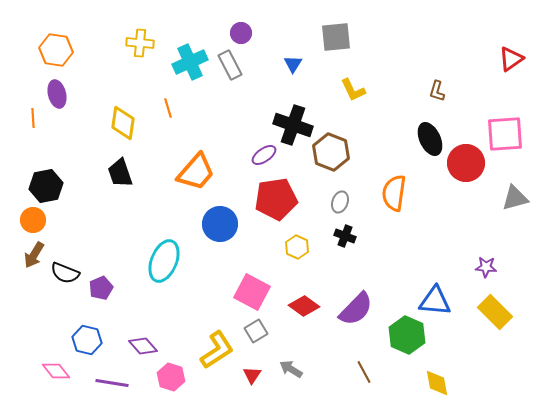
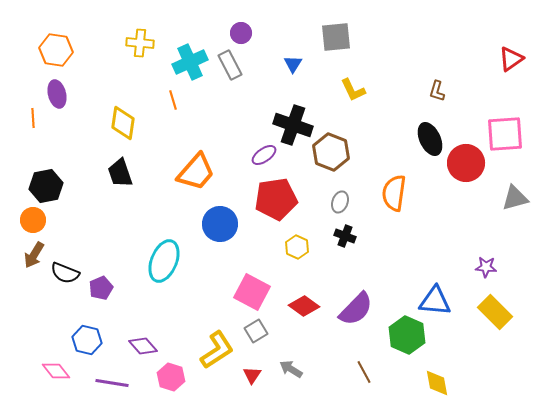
orange line at (168, 108): moved 5 px right, 8 px up
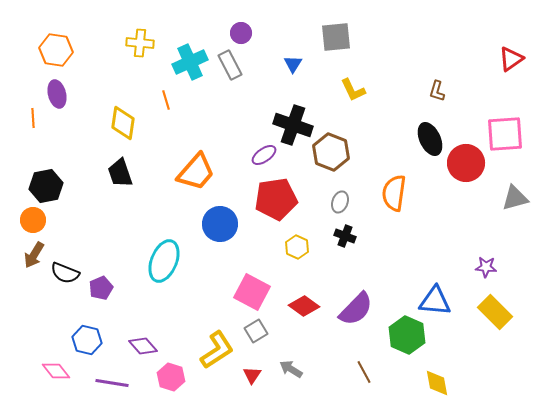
orange line at (173, 100): moved 7 px left
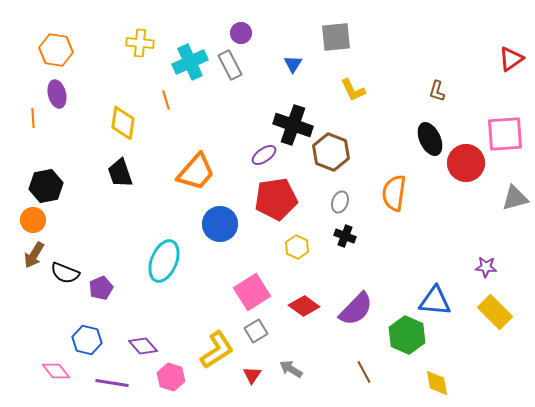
pink square at (252, 292): rotated 30 degrees clockwise
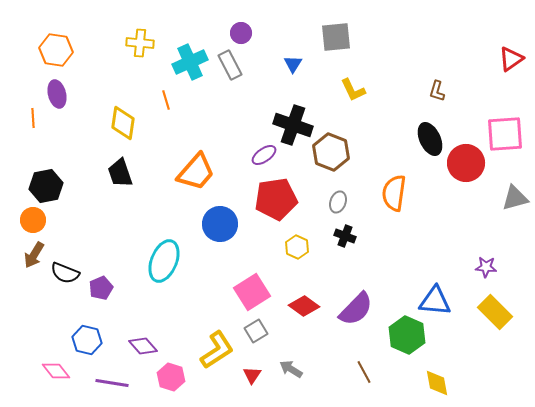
gray ellipse at (340, 202): moved 2 px left
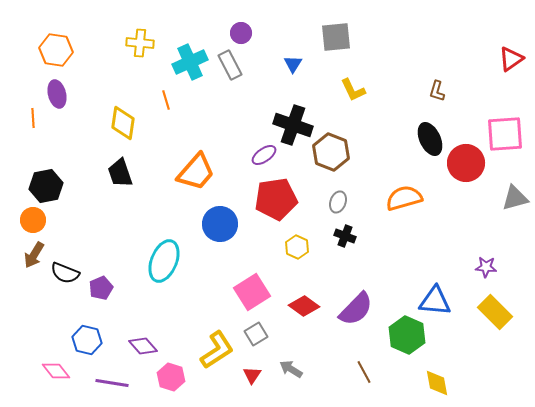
orange semicircle at (394, 193): moved 10 px right, 5 px down; rotated 66 degrees clockwise
gray square at (256, 331): moved 3 px down
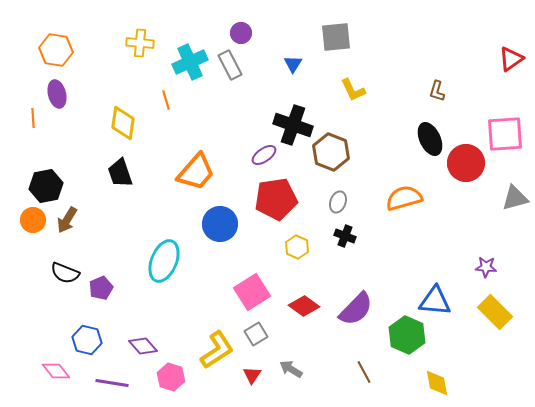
brown arrow at (34, 255): moved 33 px right, 35 px up
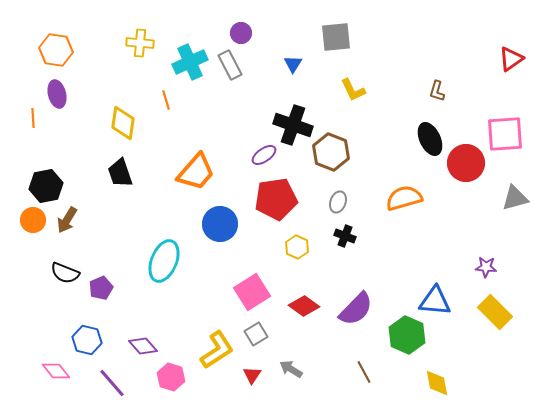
purple line at (112, 383): rotated 40 degrees clockwise
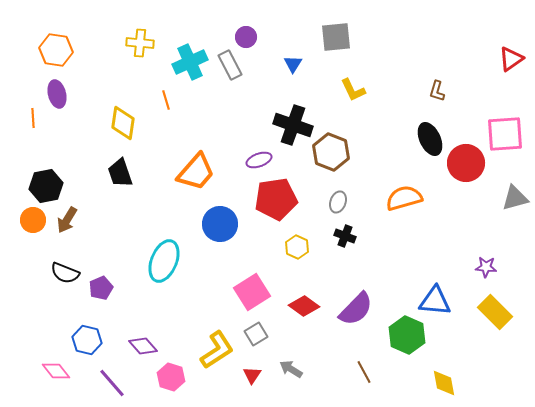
purple circle at (241, 33): moved 5 px right, 4 px down
purple ellipse at (264, 155): moved 5 px left, 5 px down; rotated 15 degrees clockwise
yellow diamond at (437, 383): moved 7 px right
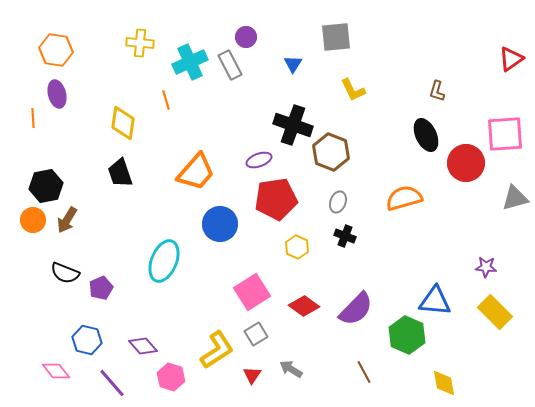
black ellipse at (430, 139): moved 4 px left, 4 px up
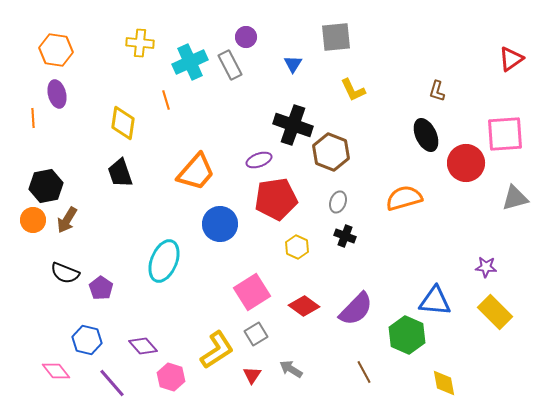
purple pentagon at (101, 288): rotated 15 degrees counterclockwise
